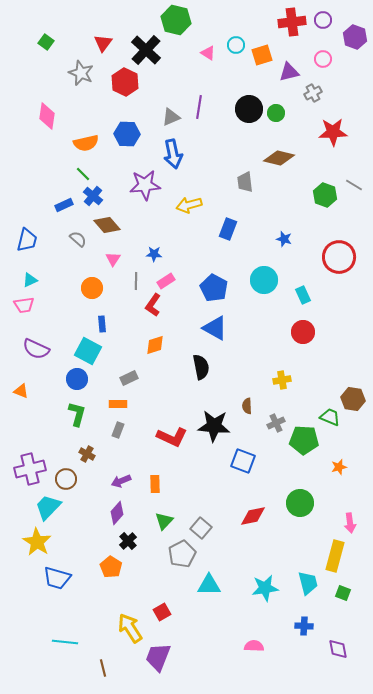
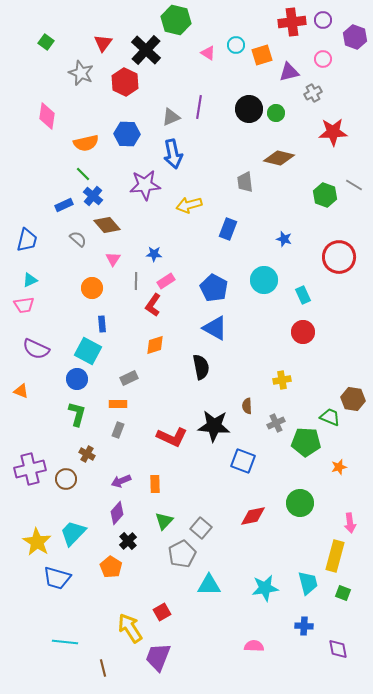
green pentagon at (304, 440): moved 2 px right, 2 px down
cyan trapezoid at (48, 507): moved 25 px right, 26 px down
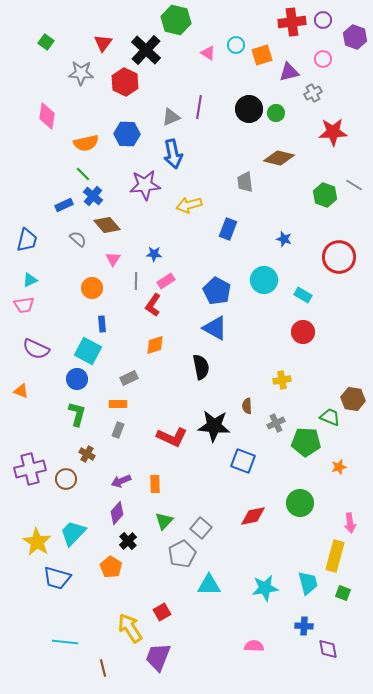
gray star at (81, 73): rotated 20 degrees counterclockwise
blue pentagon at (214, 288): moved 3 px right, 3 px down
cyan rectangle at (303, 295): rotated 36 degrees counterclockwise
purple diamond at (338, 649): moved 10 px left
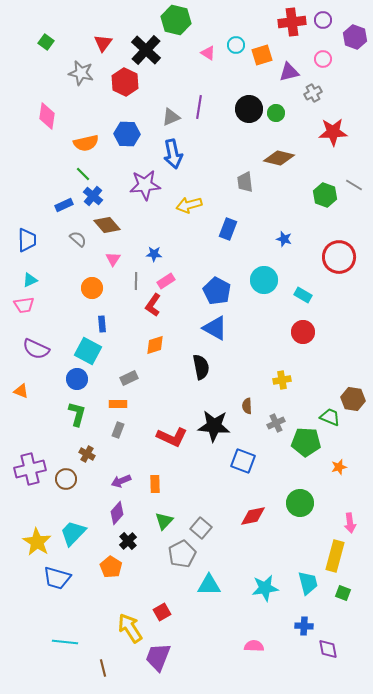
gray star at (81, 73): rotated 10 degrees clockwise
blue trapezoid at (27, 240): rotated 15 degrees counterclockwise
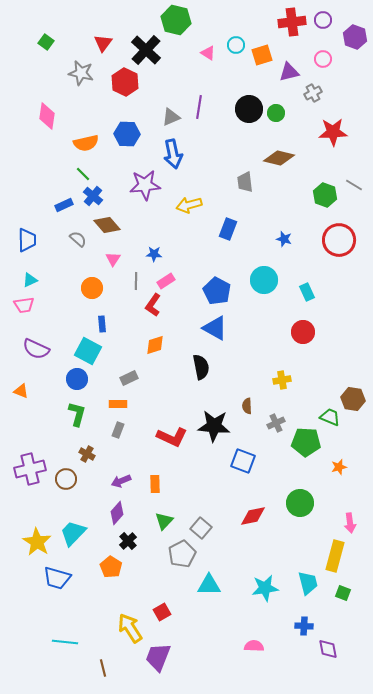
red circle at (339, 257): moved 17 px up
cyan rectangle at (303, 295): moved 4 px right, 3 px up; rotated 36 degrees clockwise
